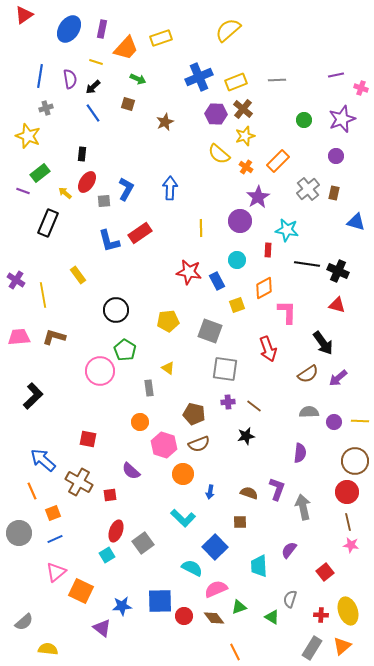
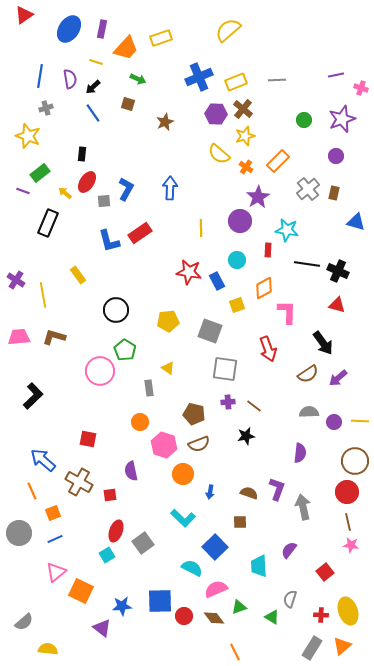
purple semicircle at (131, 471): rotated 36 degrees clockwise
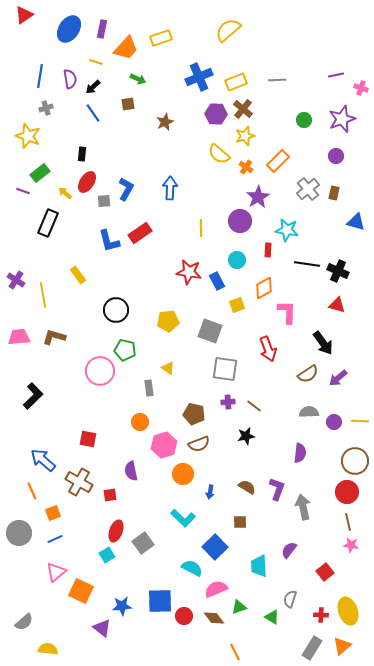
brown square at (128, 104): rotated 24 degrees counterclockwise
green pentagon at (125, 350): rotated 20 degrees counterclockwise
pink hexagon at (164, 445): rotated 25 degrees clockwise
brown semicircle at (249, 493): moved 2 px left, 6 px up; rotated 12 degrees clockwise
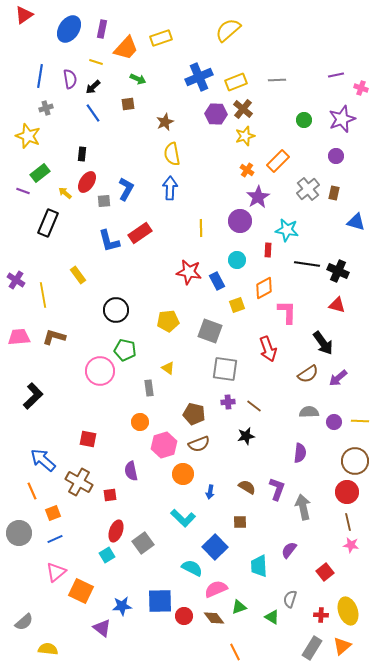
yellow semicircle at (219, 154): moved 47 px left; rotated 40 degrees clockwise
orange cross at (246, 167): moved 1 px right, 3 px down
